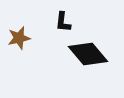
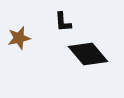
black L-shape: rotated 10 degrees counterclockwise
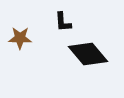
brown star: moved 1 px right; rotated 15 degrees clockwise
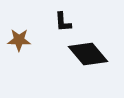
brown star: moved 1 px left, 2 px down
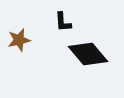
brown star: rotated 15 degrees counterclockwise
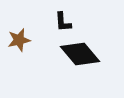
black diamond: moved 8 px left
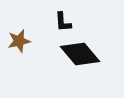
brown star: moved 1 px down
